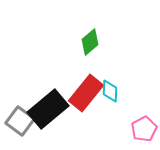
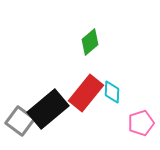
cyan diamond: moved 2 px right, 1 px down
pink pentagon: moved 3 px left, 6 px up; rotated 10 degrees clockwise
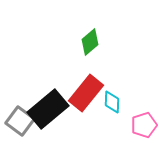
cyan diamond: moved 10 px down
pink pentagon: moved 3 px right, 2 px down
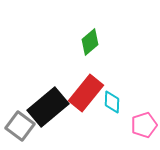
black rectangle: moved 2 px up
gray square: moved 5 px down
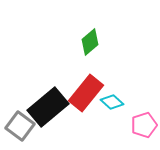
cyan diamond: rotated 50 degrees counterclockwise
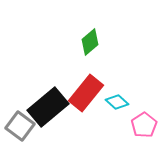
cyan diamond: moved 5 px right
pink pentagon: rotated 15 degrees counterclockwise
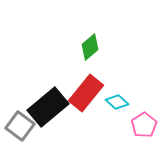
green diamond: moved 5 px down
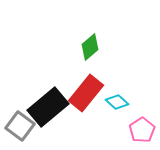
pink pentagon: moved 2 px left, 5 px down
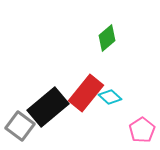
green diamond: moved 17 px right, 9 px up
cyan diamond: moved 7 px left, 5 px up
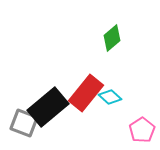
green diamond: moved 5 px right
gray square: moved 4 px right, 3 px up; rotated 16 degrees counterclockwise
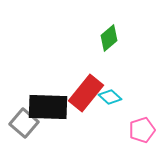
green diamond: moved 3 px left
black rectangle: rotated 42 degrees clockwise
gray square: rotated 20 degrees clockwise
pink pentagon: rotated 15 degrees clockwise
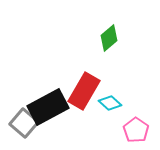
red rectangle: moved 2 px left, 2 px up; rotated 9 degrees counterclockwise
cyan diamond: moved 6 px down
black rectangle: rotated 30 degrees counterclockwise
pink pentagon: moved 6 px left; rotated 20 degrees counterclockwise
